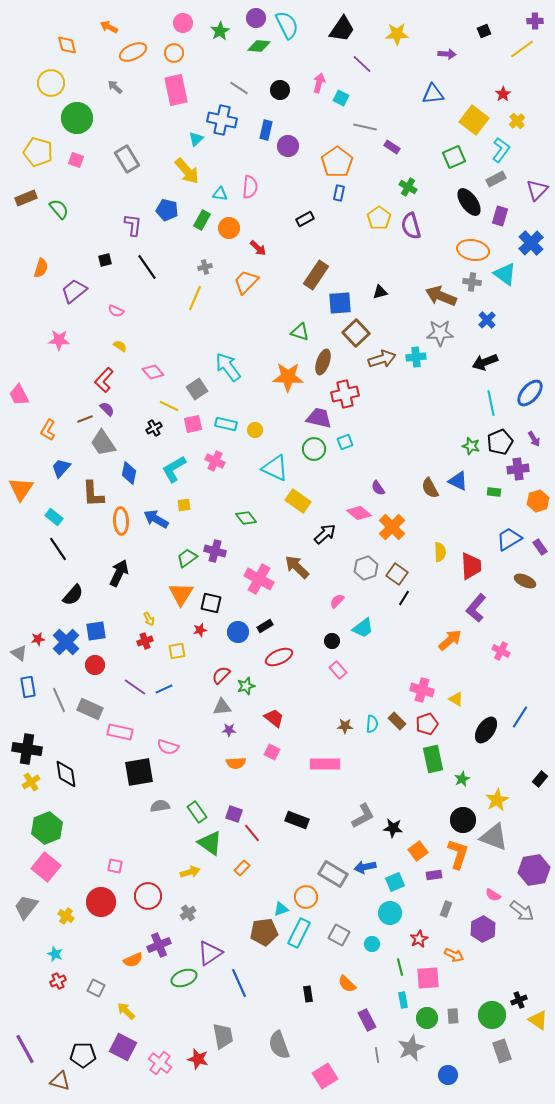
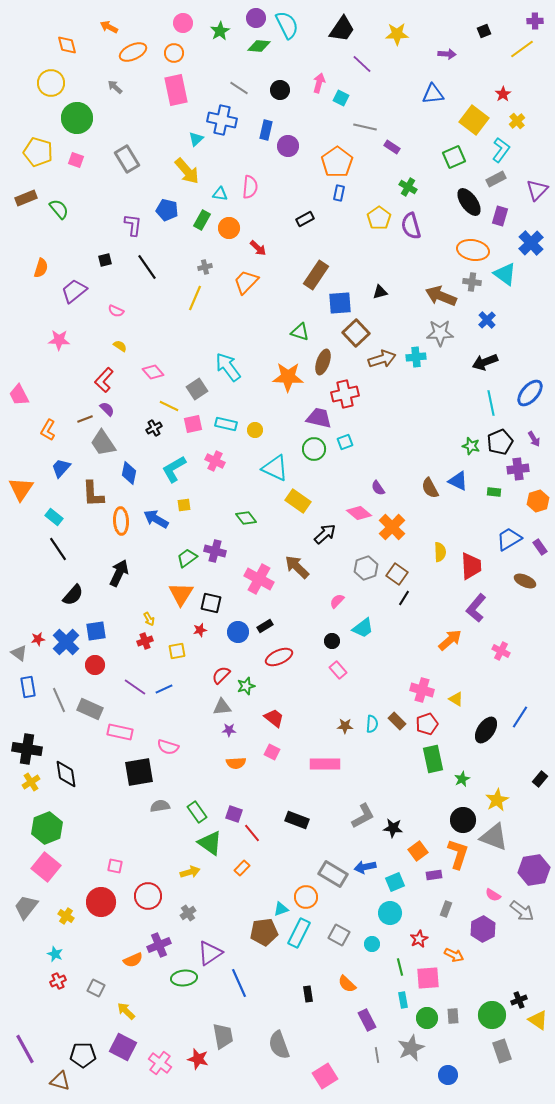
green ellipse at (184, 978): rotated 15 degrees clockwise
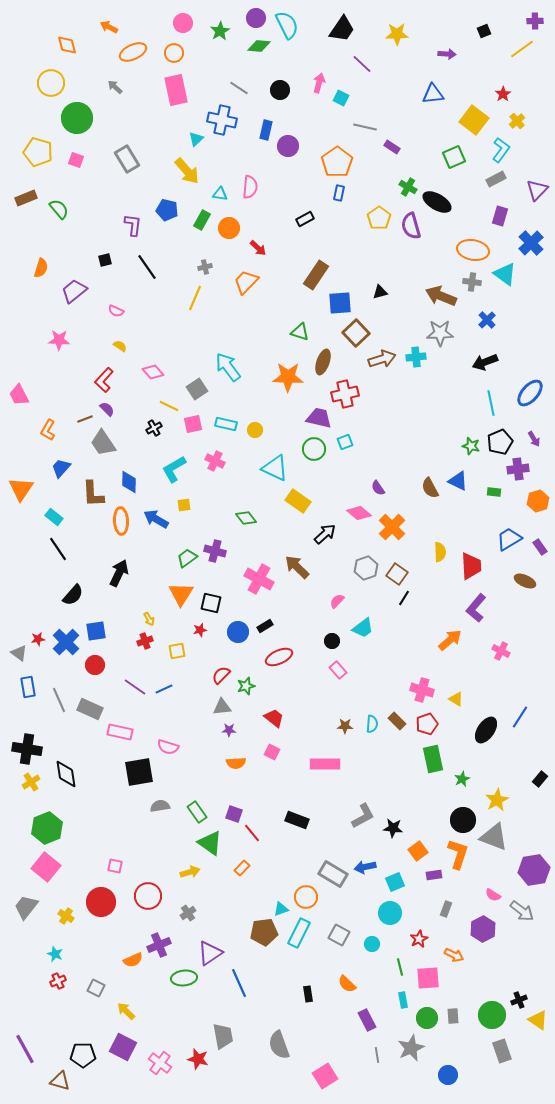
black ellipse at (469, 202): moved 32 px left; rotated 24 degrees counterclockwise
blue diamond at (129, 473): moved 9 px down; rotated 10 degrees counterclockwise
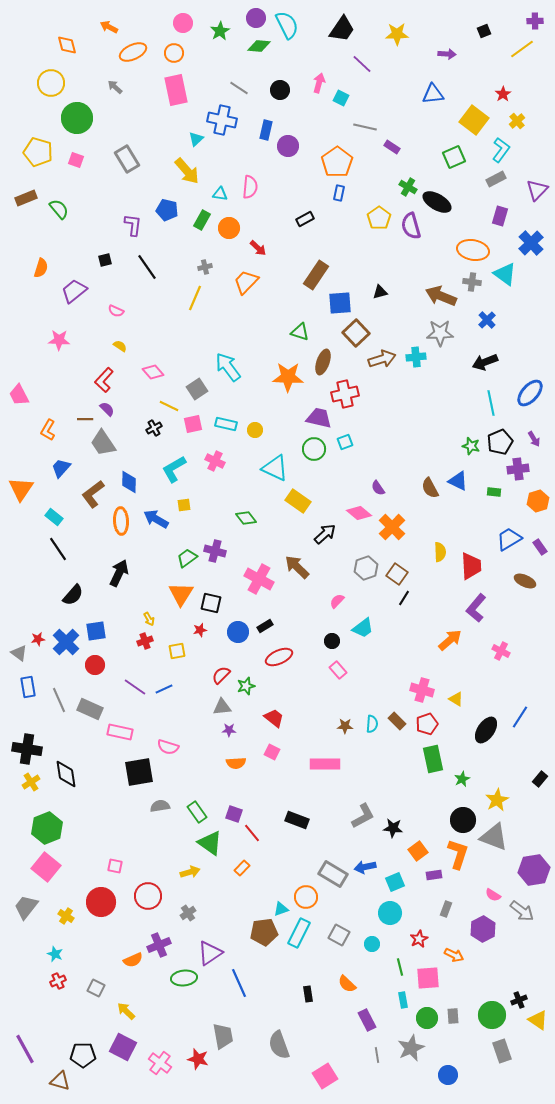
brown line at (85, 419): rotated 21 degrees clockwise
brown L-shape at (93, 494): rotated 56 degrees clockwise
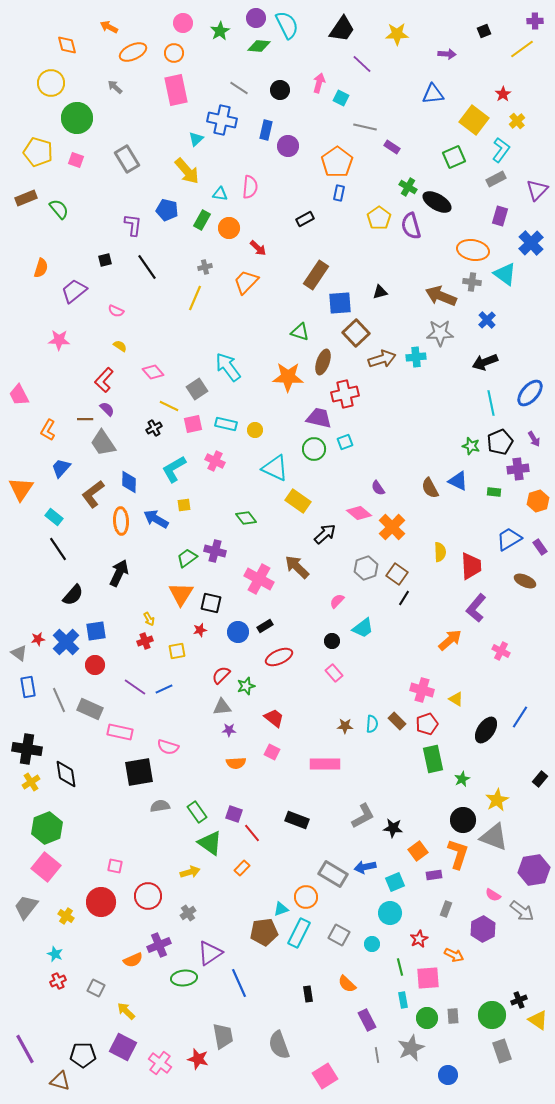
pink rectangle at (338, 670): moved 4 px left, 3 px down
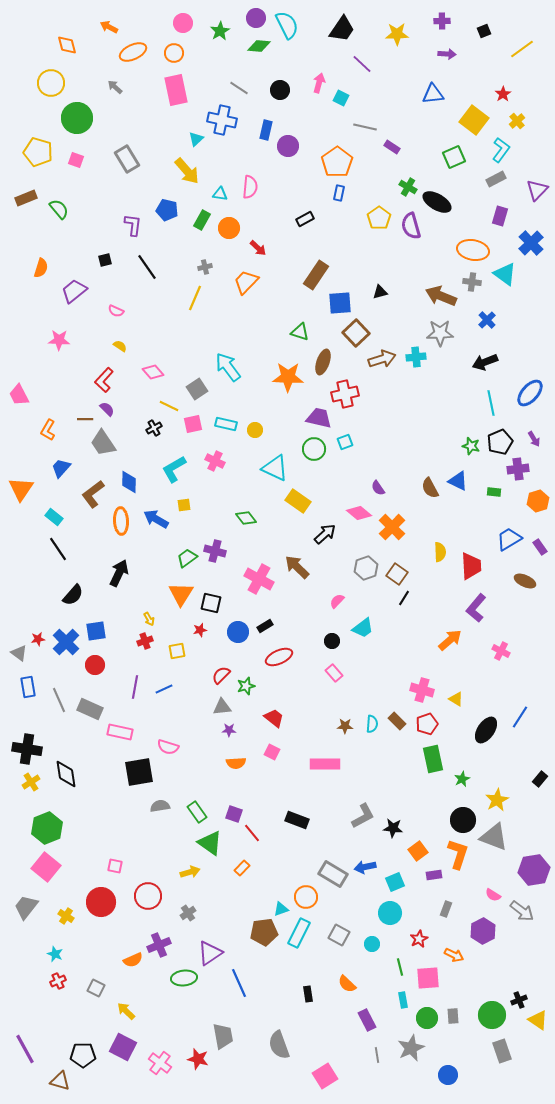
purple cross at (535, 21): moved 93 px left
purple line at (135, 687): rotated 65 degrees clockwise
purple hexagon at (483, 929): moved 2 px down
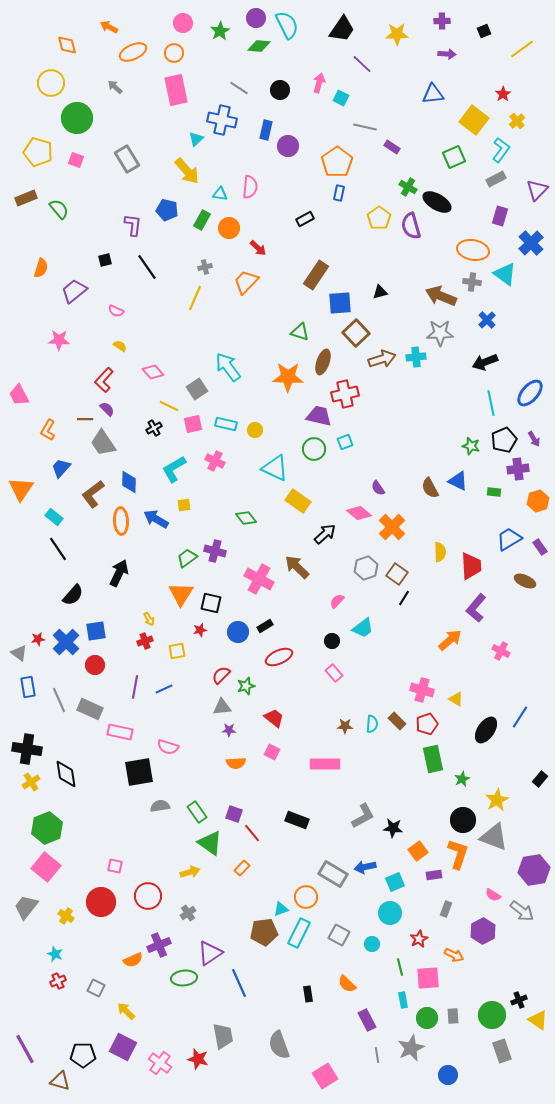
purple trapezoid at (319, 418): moved 2 px up
black pentagon at (500, 442): moved 4 px right, 2 px up
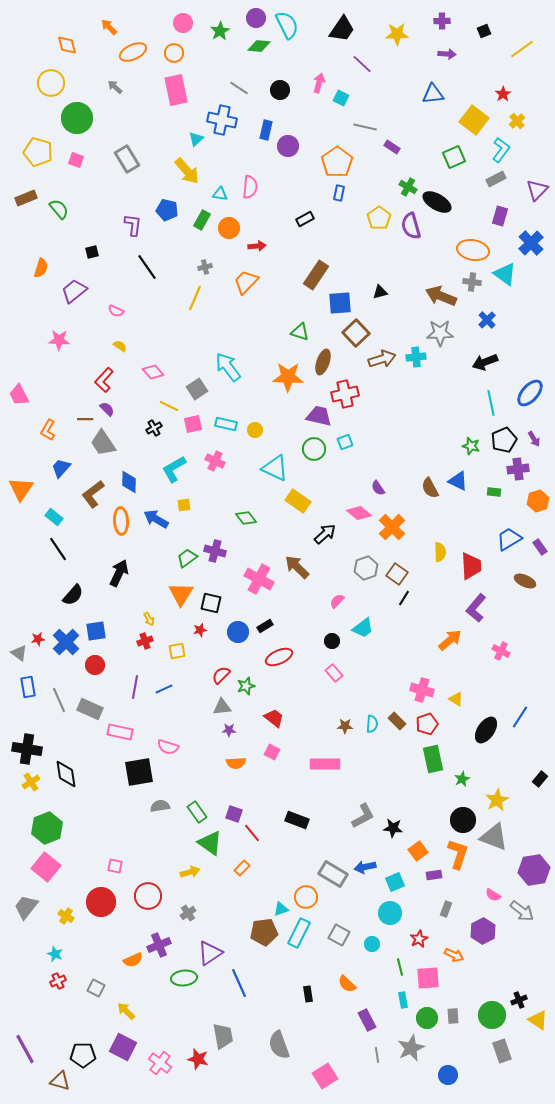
orange arrow at (109, 27): rotated 18 degrees clockwise
red arrow at (258, 248): moved 1 px left, 2 px up; rotated 48 degrees counterclockwise
black square at (105, 260): moved 13 px left, 8 px up
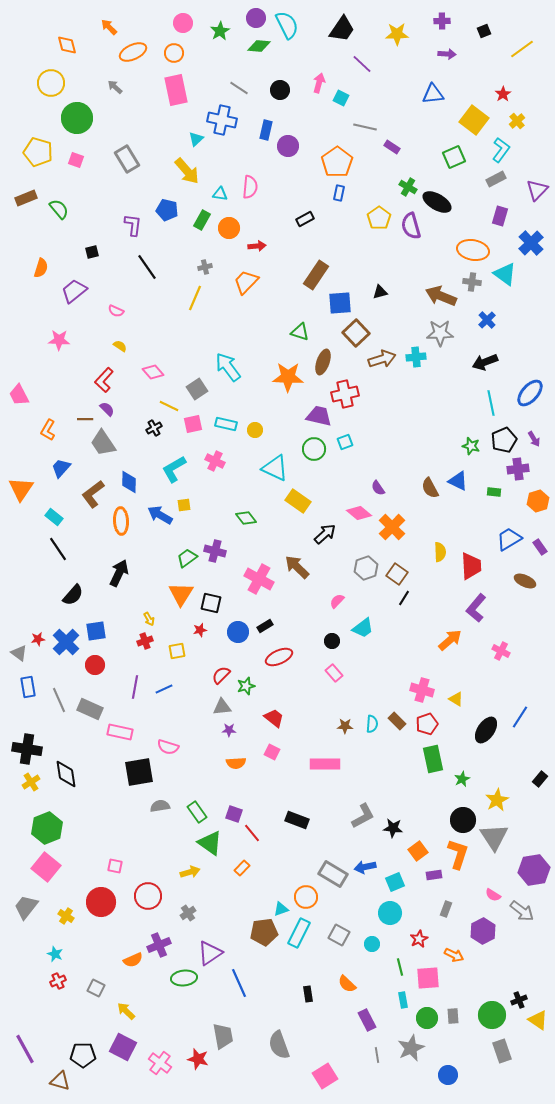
blue arrow at (156, 519): moved 4 px right, 4 px up
gray triangle at (494, 837): rotated 36 degrees clockwise
